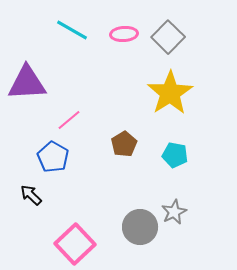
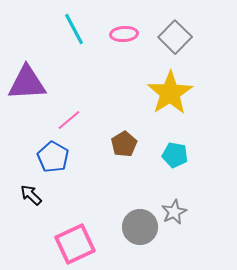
cyan line: moved 2 px right, 1 px up; rotated 32 degrees clockwise
gray square: moved 7 px right
pink square: rotated 18 degrees clockwise
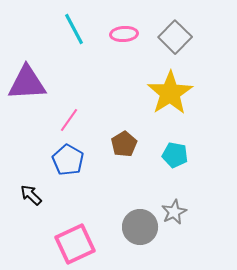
pink line: rotated 15 degrees counterclockwise
blue pentagon: moved 15 px right, 3 px down
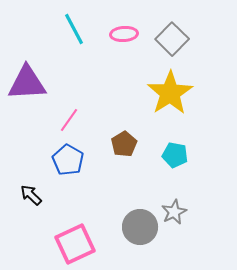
gray square: moved 3 px left, 2 px down
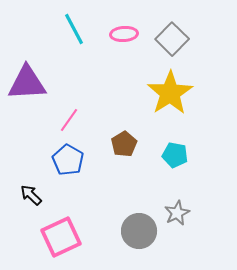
gray star: moved 3 px right, 1 px down
gray circle: moved 1 px left, 4 px down
pink square: moved 14 px left, 7 px up
